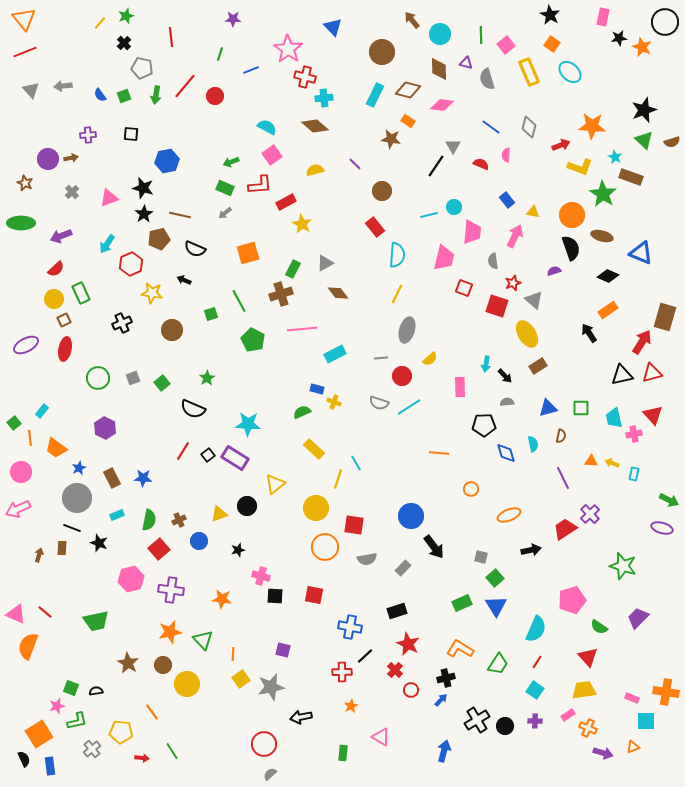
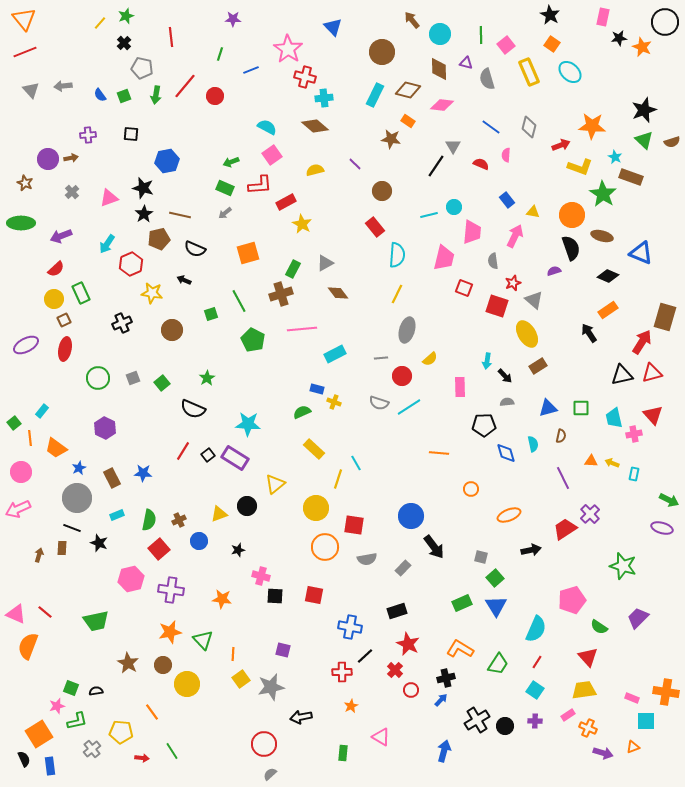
cyan arrow at (486, 364): moved 1 px right, 3 px up
blue star at (143, 478): moved 5 px up
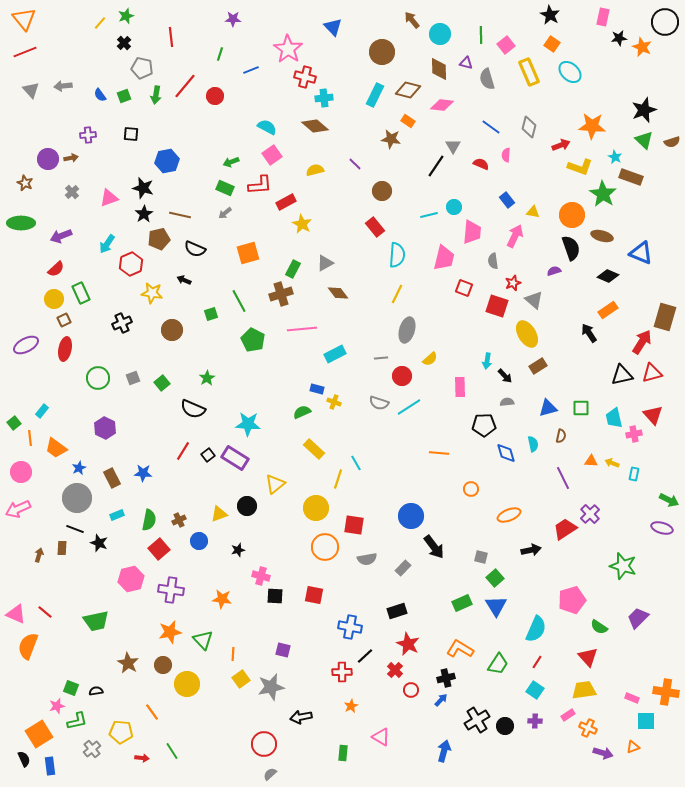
black line at (72, 528): moved 3 px right, 1 px down
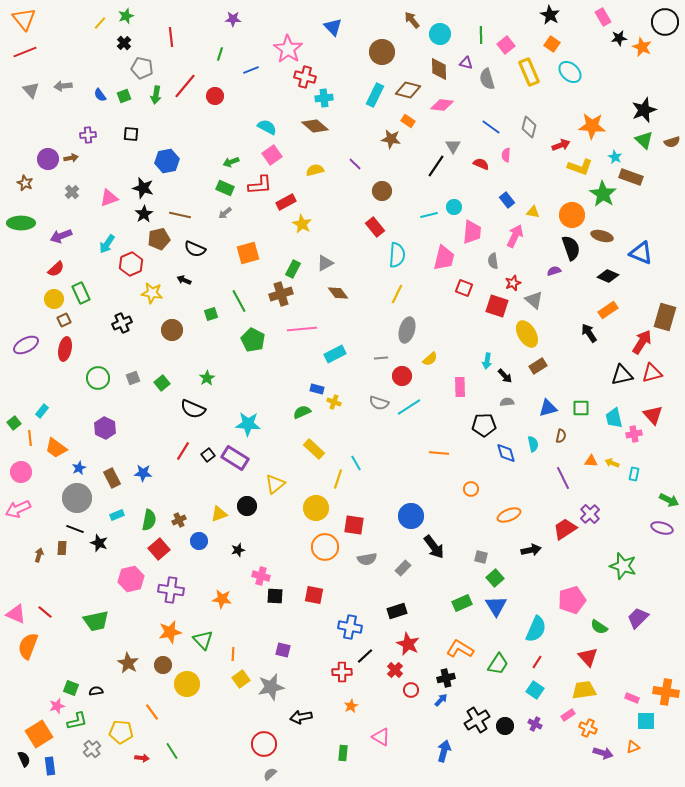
pink rectangle at (603, 17): rotated 42 degrees counterclockwise
purple cross at (535, 721): moved 3 px down; rotated 24 degrees clockwise
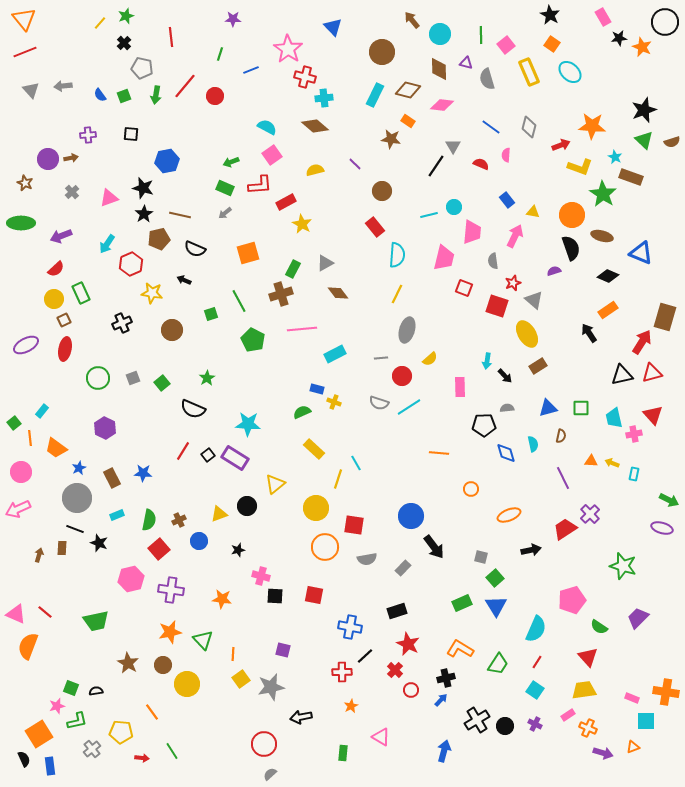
gray semicircle at (507, 402): moved 6 px down
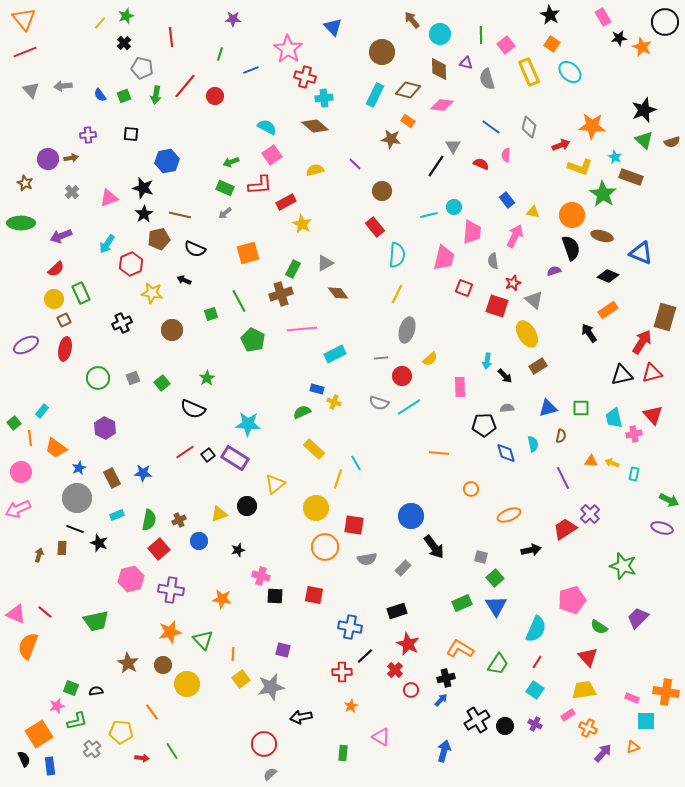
red line at (183, 451): moved 2 px right, 1 px down; rotated 24 degrees clockwise
purple arrow at (603, 753): rotated 66 degrees counterclockwise
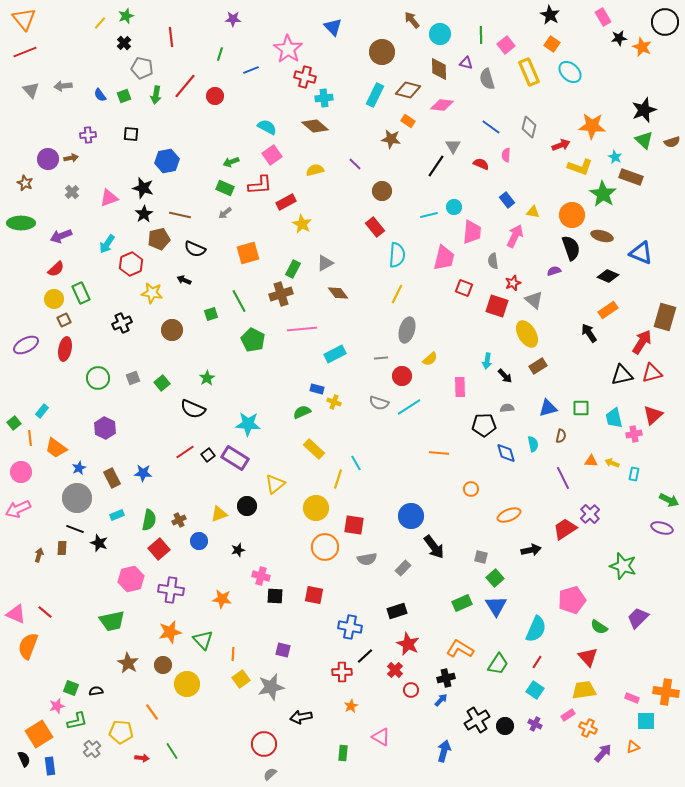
red triangle at (653, 415): rotated 30 degrees clockwise
green trapezoid at (96, 621): moved 16 px right
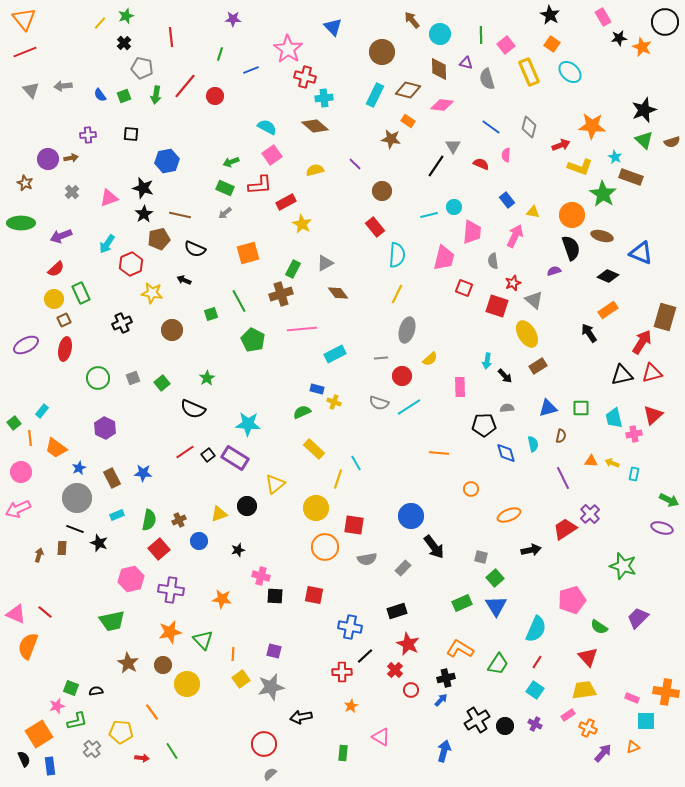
purple square at (283, 650): moved 9 px left, 1 px down
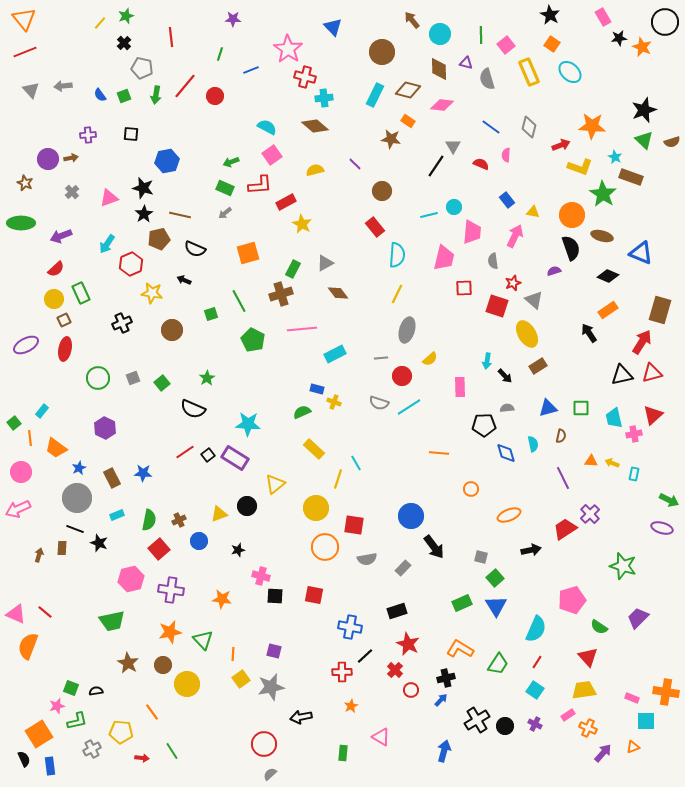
red square at (464, 288): rotated 24 degrees counterclockwise
brown rectangle at (665, 317): moved 5 px left, 7 px up
gray cross at (92, 749): rotated 12 degrees clockwise
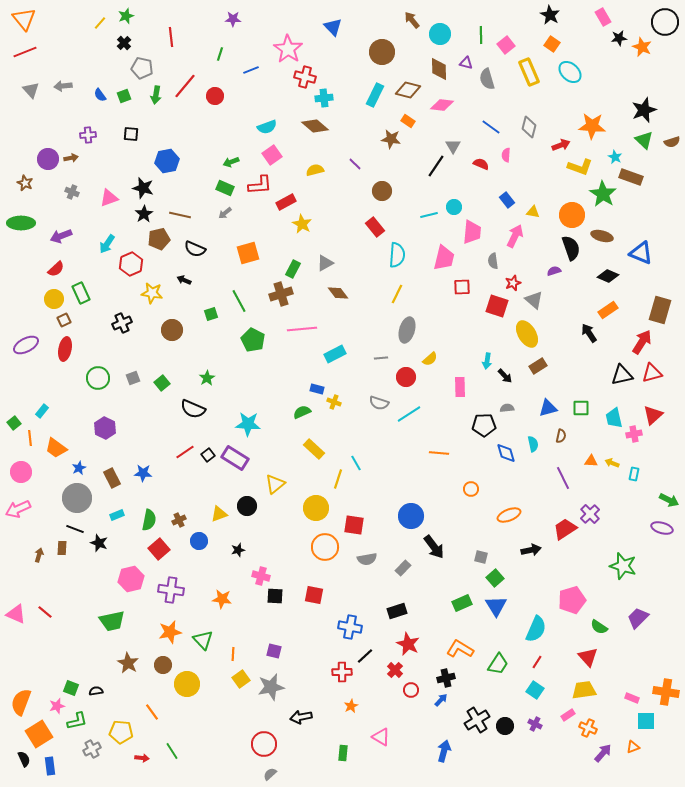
cyan semicircle at (267, 127): rotated 132 degrees clockwise
gray cross at (72, 192): rotated 24 degrees counterclockwise
red square at (464, 288): moved 2 px left, 1 px up
red circle at (402, 376): moved 4 px right, 1 px down
cyan line at (409, 407): moved 7 px down
orange semicircle at (28, 646): moved 7 px left, 56 px down
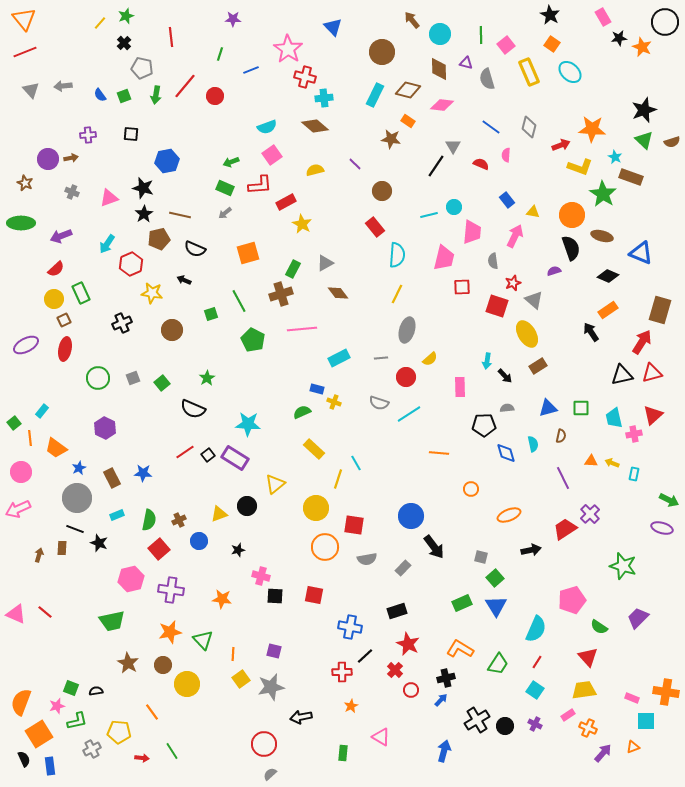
orange star at (592, 126): moved 3 px down
black arrow at (589, 333): moved 2 px right, 1 px up
cyan rectangle at (335, 354): moved 4 px right, 4 px down
yellow pentagon at (121, 732): moved 2 px left
